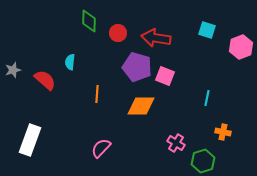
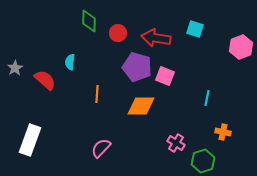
cyan square: moved 12 px left, 1 px up
gray star: moved 2 px right, 2 px up; rotated 14 degrees counterclockwise
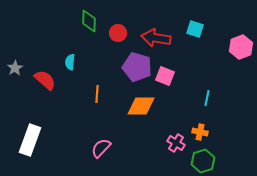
orange cross: moved 23 px left
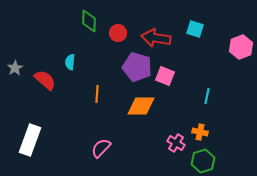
cyan line: moved 2 px up
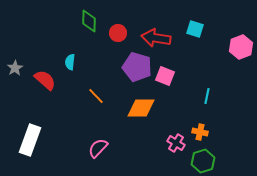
orange line: moved 1 px left, 2 px down; rotated 48 degrees counterclockwise
orange diamond: moved 2 px down
pink semicircle: moved 3 px left
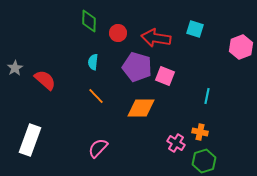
cyan semicircle: moved 23 px right
green hexagon: moved 1 px right
